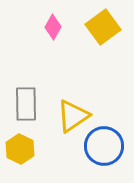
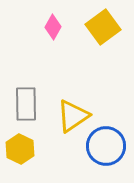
blue circle: moved 2 px right
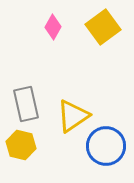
gray rectangle: rotated 12 degrees counterclockwise
yellow hexagon: moved 1 px right, 4 px up; rotated 12 degrees counterclockwise
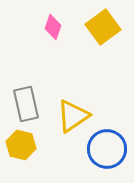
pink diamond: rotated 10 degrees counterclockwise
blue circle: moved 1 px right, 3 px down
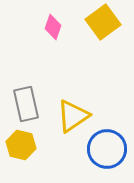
yellow square: moved 5 px up
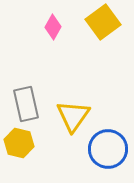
pink diamond: rotated 10 degrees clockwise
yellow triangle: rotated 21 degrees counterclockwise
yellow hexagon: moved 2 px left, 2 px up
blue circle: moved 1 px right
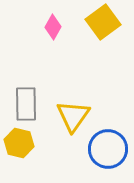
gray rectangle: rotated 12 degrees clockwise
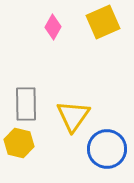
yellow square: rotated 12 degrees clockwise
blue circle: moved 1 px left
